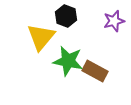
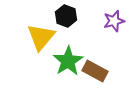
green star: rotated 28 degrees clockwise
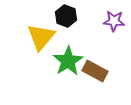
purple star: rotated 20 degrees clockwise
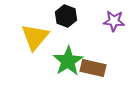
yellow triangle: moved 6 px left
brown rectangle: moved 2 px left, 3 px up; rotated 15 degrees counterclockwise
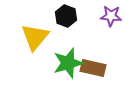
purple star: moved 3 px left, 5 px up
green star: moved 2 px down; rotated 16 degrees clockwise
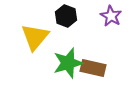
purple star: rotated 25 degrees clockwise
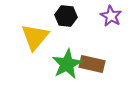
black hexagon: rotated 15 degrees counterclockwise
green star: moved 1 px left, 1 px down; rotated 12 degrees counterclockwise
brown rectangle: moved 1 px left, 4 px up
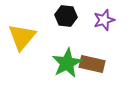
purple star: moved 7 px left, 4 px down; rotated 25 degrees clockwise
yellow triangle: moved 13 px left
green star: moved 1 px up
